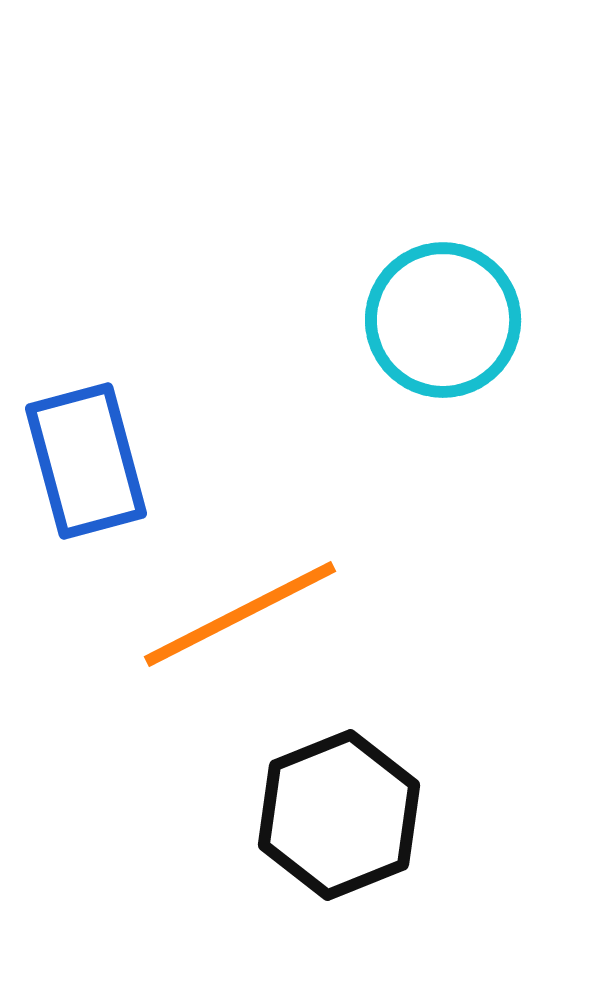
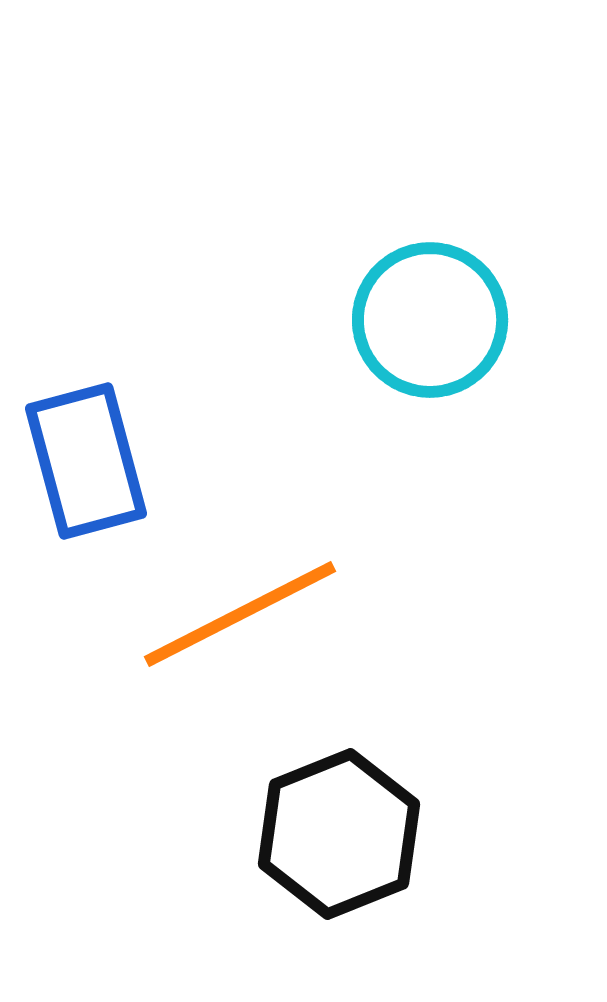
cyan circle: moved 13 px left
black hexagon: moved 19 px down
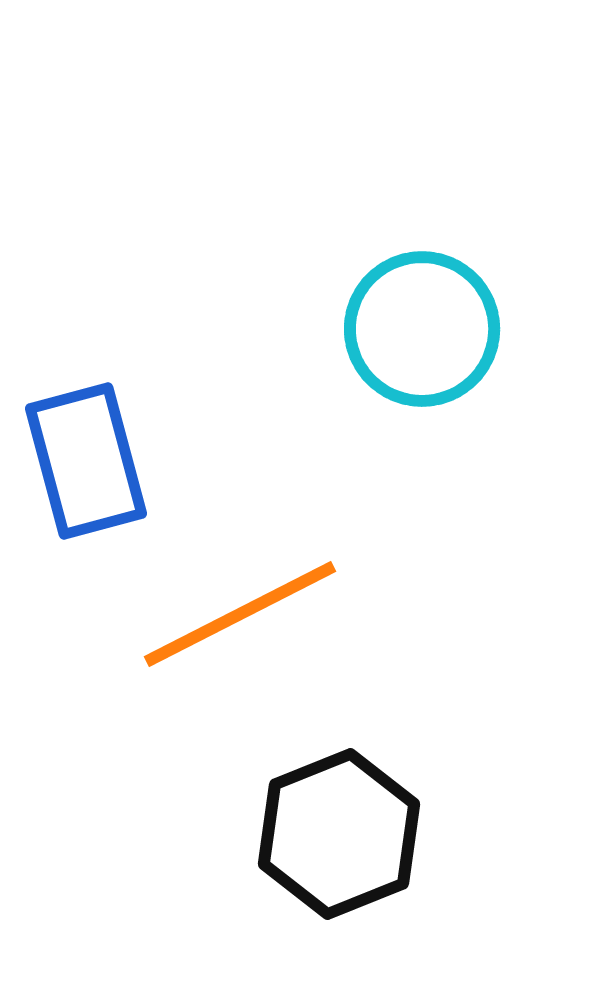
cyan circle: moved 8 px left, 9 px down
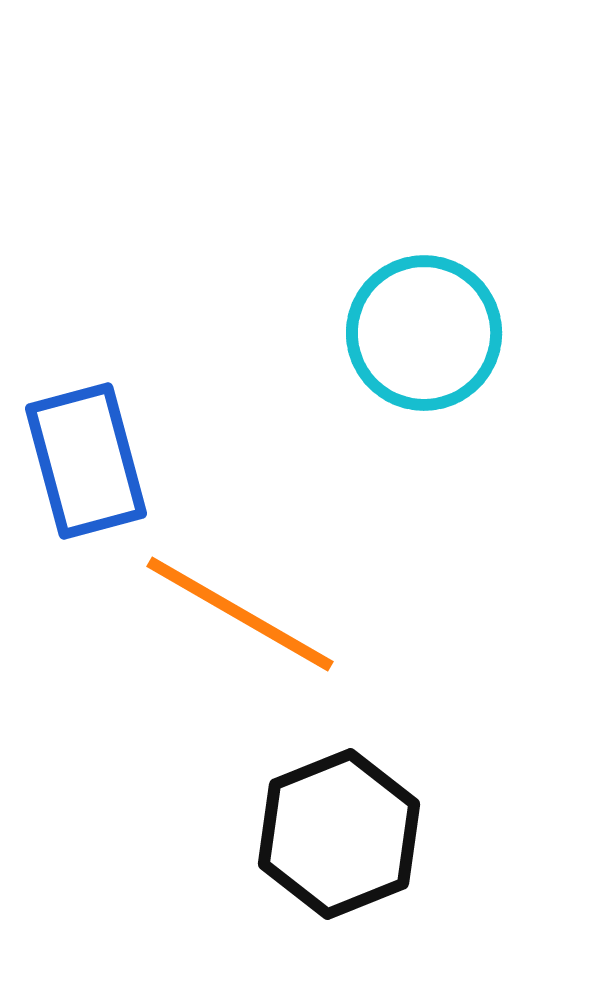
cyan circle: moved 2 px right, 4 px down
orange line: rotated 57 degrees clockwise
